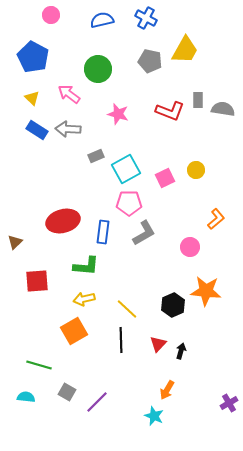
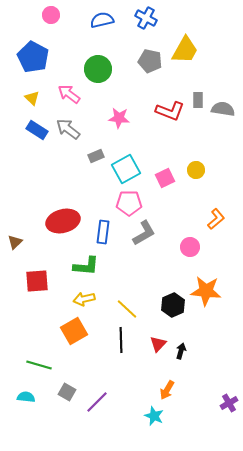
pink star at (118, 114): moved 1 px right, 4 px down; rotated 10 degrees counterclockwise
gray arrow at (68, 129): rotated 35 degrees clockwise
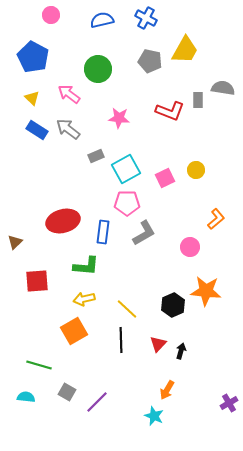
gray semicircle at (223, 109): moved 21 px up
pink pentagon at (129, 203): moved 2 px left
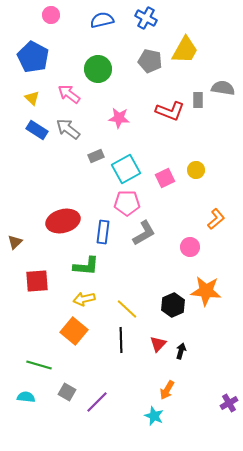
orange square at (74, 331): rotated 20 degrees counterclockwise
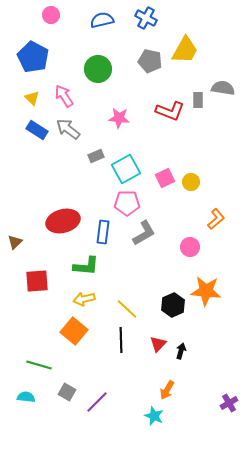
pink arrow at (69, 94): moved 5 px left, 2 px down; rotated 20 degrees clockwise
yellow circle at (196, 170): moved 5 px left, 12 px down
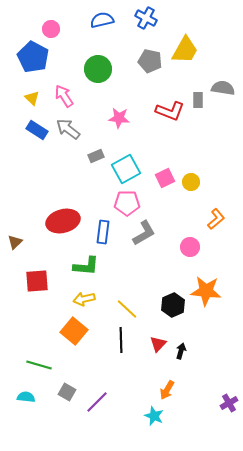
pink circle at (51, 15): moved 14 px down
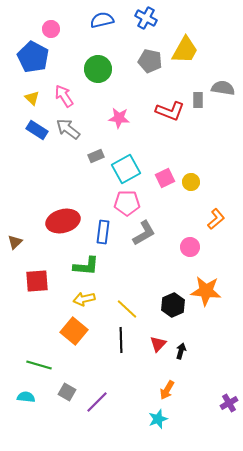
cyan star at (154, 416): moved 4 px right, 3 px down; rotated 30 degrees clockwise
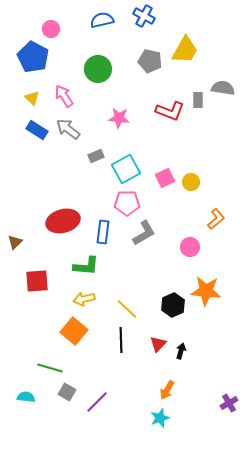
blue cross at (146, 18): moved 2 px left, 2 px up
green line at (39, 365): moved 11 px right, 3 px down
cyan star at (158, 419): moved 2 px right, 1 px up
